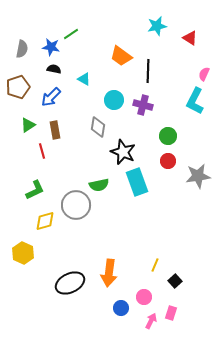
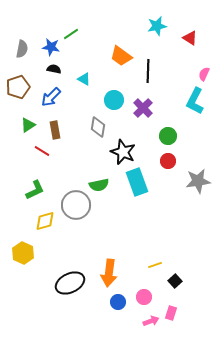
purple cross: moved 3 px down; rotated 30 degrees clockwise
red line: rotated 42 degrees counterclockwise
gray star: moved 5 px down
yellow line: rotated 48 degrees clockwise
blue circle: moved 3 px left, 6 px up
pink arrow: rotated 42 degrees clockwise
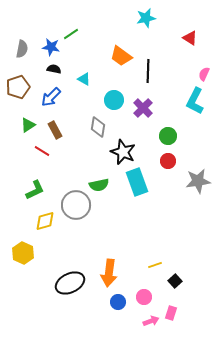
cyan star: moved 11 px left, 8 px up
brown rectangle: rotated 18 degrees counterclockwise
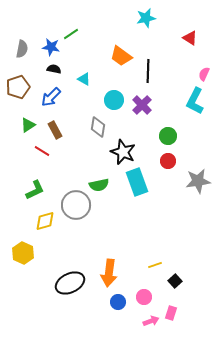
purple cross: moved 1 px left, 3 px up
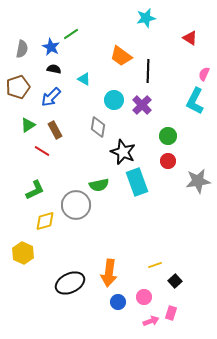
blue star: rotated 18 degrees clockwise
